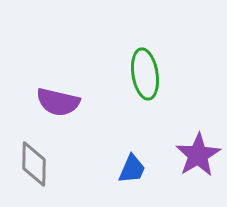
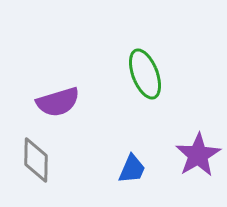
green ellipse: rotated 12 degrees counterclockwise
purple semicircle: rotated 30 degrees counterclockwise
gray diamond: moved 2 px right, 4 px up
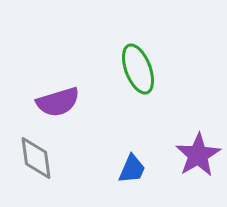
green ellipse: moved 7 px left, 5 px up
gray diamond: moved 2 px up; rotated 9 degrees counterclockwise
